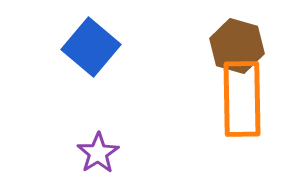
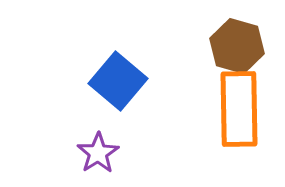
blue square: moved 27 px right, 34 px down
orange rectangle: moved 3 px left, 10 px down
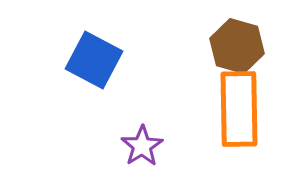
blue square: moved 24 px left, 21 px up; rotated 12 degrees counterclockwise
purple star: moved 44 px right, 7 px up
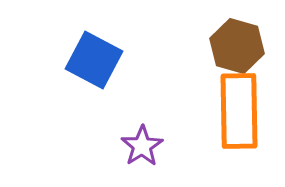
orange rectangle: moved 2 px down
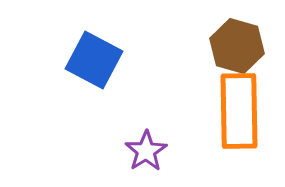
purple star: moved 4 px right, 5 px down
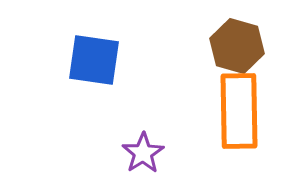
blue square: rotated 20 degrees counterclockwise
purple star: moved 3 px left, 2 px down
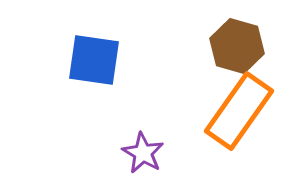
orange rectangle: rotated 36 degrees clockwise
purple star: rotated 9 degrees counterclockwise
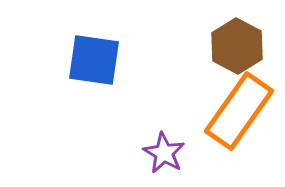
brown hexagon: rotated 12 degrees clockwise
purple star: moved 21 px right
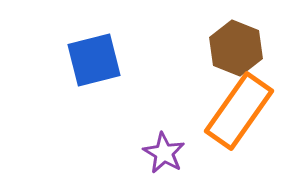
brown hexagon: moved 1 px left, 2 px down; rotated 6 degrees counterclockwise
blue square: rotated 22 degrees counterclockwise
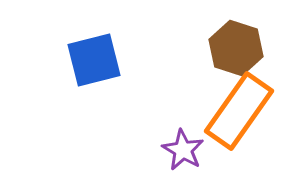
brown hexagon: rotated 4 degrees counterclockwise
purple star: moved 19 px right, 3 px up
